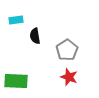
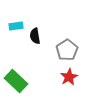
cyan rectangle: moved 6 px down
red star: rotated 24 degrees clockwise
green rectangle: rotated 40 degrees clockwise
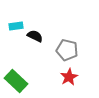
black semicircle: rotated 126 degrees clockwise
gray pentagon: rotated 25 degrees counterclockwise
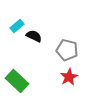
cyan rectangle: moved 1 px right; rotated 32 degrees counterclockwise
black semicircle: moved 1 px left
green rectangle: moved 1 px right
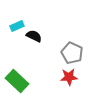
cyan rectangle: rotated 16 degrees clockwise
gray pentagon: moved 5 px right, 3 px down; rotated 10 degrees clockwise
red star: rotated 24 degrees clockwise
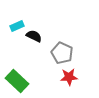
gray pentagon: moved 10 px left
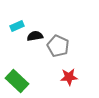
black semicircle: moved 1 px right; rotated 35 degrees counterclockwise
gray pentagon: moved 4 px left, 7 px up
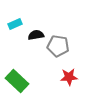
cyan rectangle: moved 2 px left, 2 px up
black semicircle: moved 1 px right, 1 px up
gray pentagon: rotated 15 degrees counterclockwise
